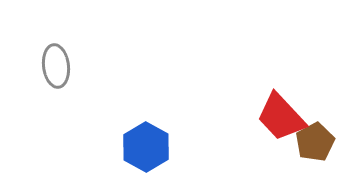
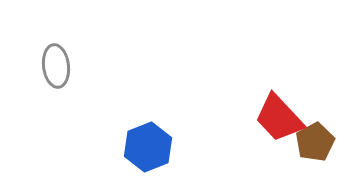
red trapezoid: moved 2 px left, 1 px down
blue hexagon: moved 2 px right; rotated 9 degrees clockwise
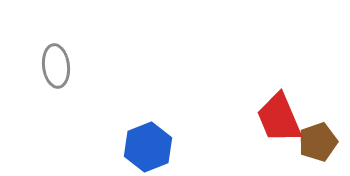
red trapezoid: rotated 20 degrees clockwise
brown pentagon: moved 3 px right; rotated 9 degrees clockwise
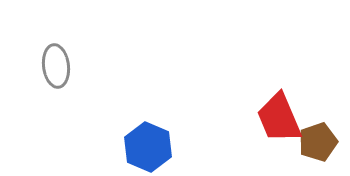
blue hexagon: rotated 15 degrees counterclockwise
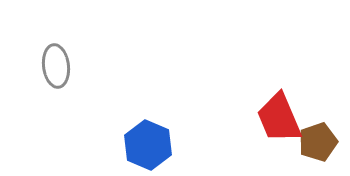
blue hexagon: moved 2 px up
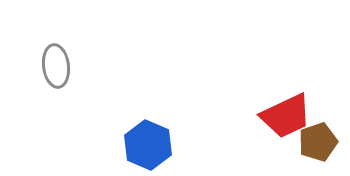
red trapezoid: moved 7 px right, 2 px up; rotated 92 degrees counterclockwise
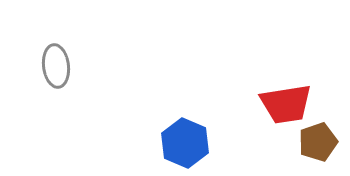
red trapezoid: moved 12 px up; rotated 16 degrees clockwise
blue hexagon: moved 37 px right, 2 px up
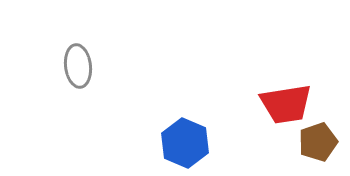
gray ellipse: moved 22 px right
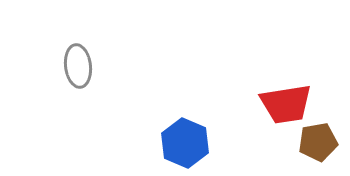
brown pentagon: rotated 9 degrees clockwise
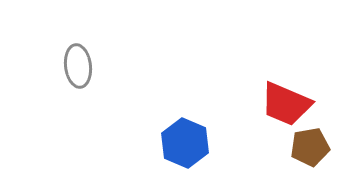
red trapezoid: rotated 32 degrees clockwise
brown pentagon: moved 8 px left, 5 px down
